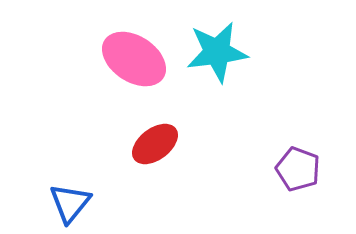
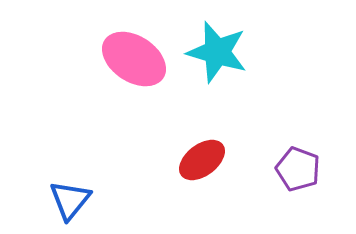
cyan star: rotated 24 degrees clockwise
red ellipse: moved 47 px right, 16 px down
blue triangle: moved 3 px up
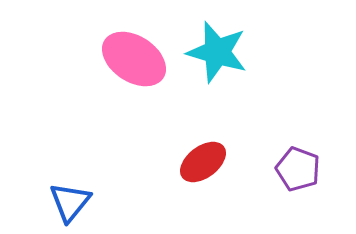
red ellipse: moved 1 px right, 2 px down
blue triangle: moved 2 px down
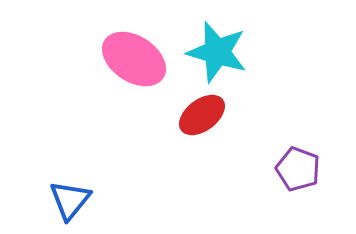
red ellipse: moved 1 px left, 47 px up
blue triangle: moved 2 px up
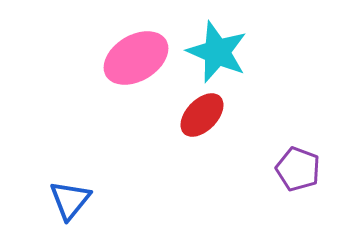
cyan star: rotated 6 degrees clockwise
pink ellipse: moved 2 px right, 1 px up; rotated 64 degrees counterclockwise
red ellipse: rotated 9 degrees counterclockwise
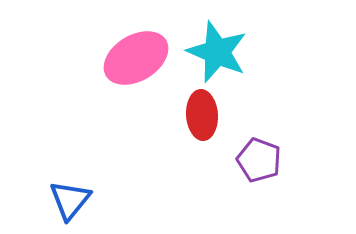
red ellipse: rotated 48 degrees counterclockwise
purple pentagon: moved 39 px left, 9 px up
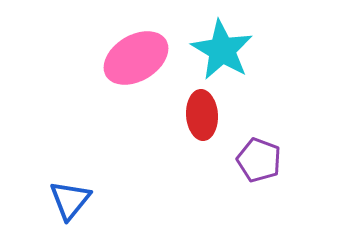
cyan star: moved 5 px right, 2 px up; rotated 8 degrees clockwise
